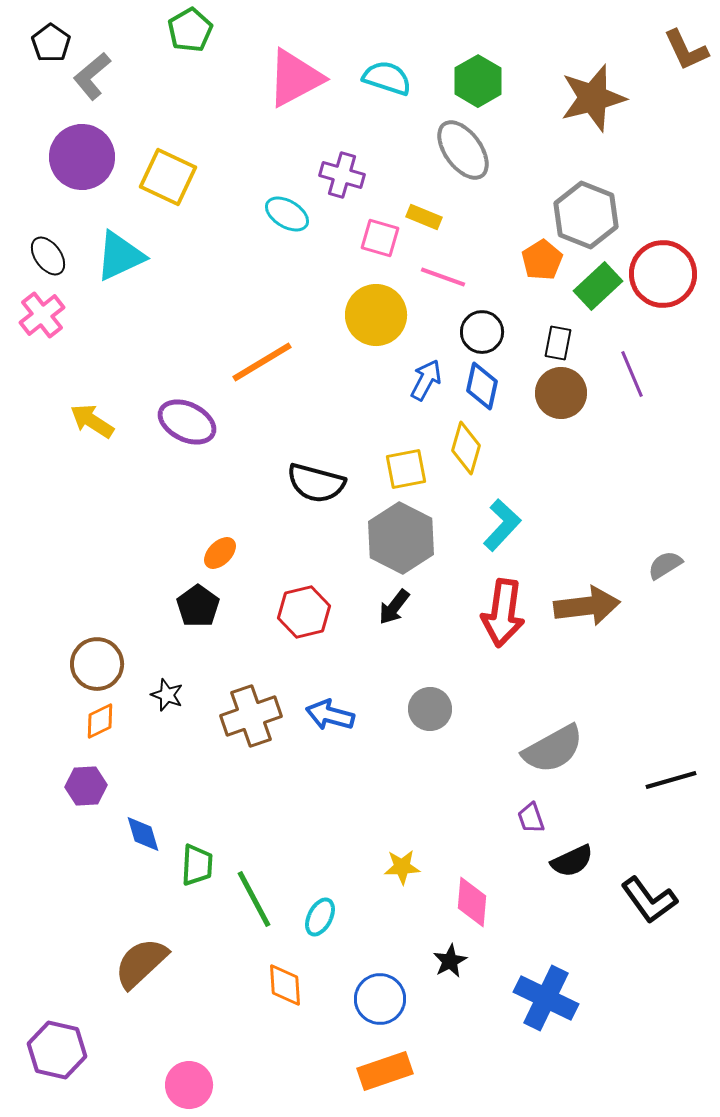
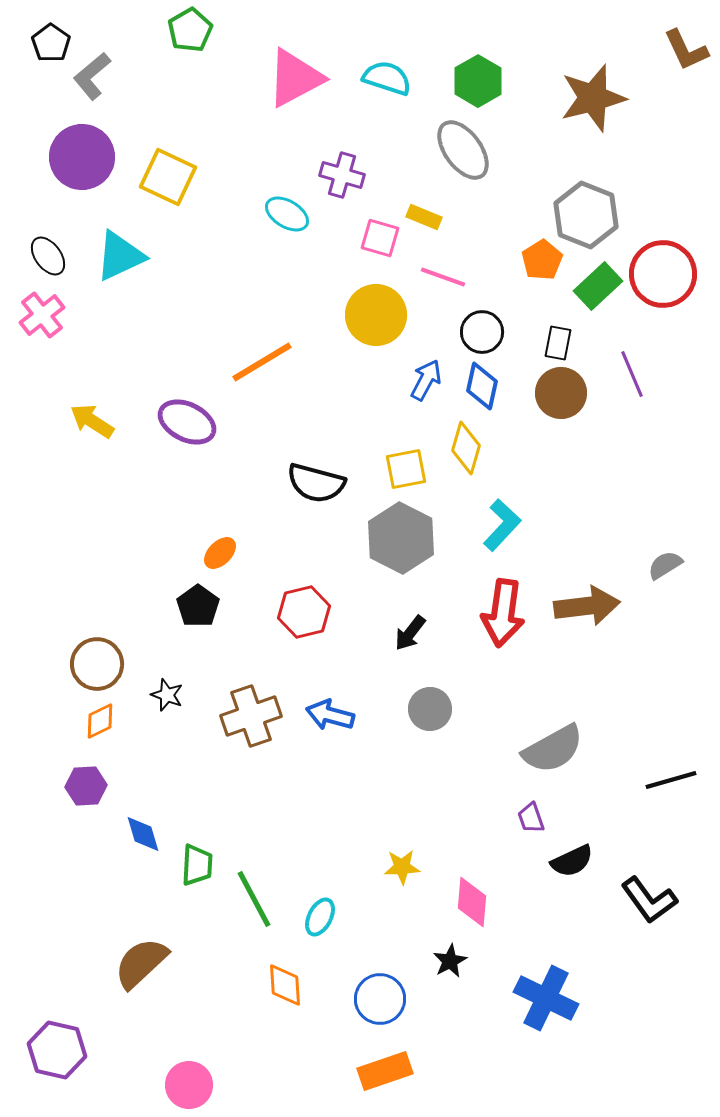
black arrow at (394, 607): moved 16 px right, 26 px down
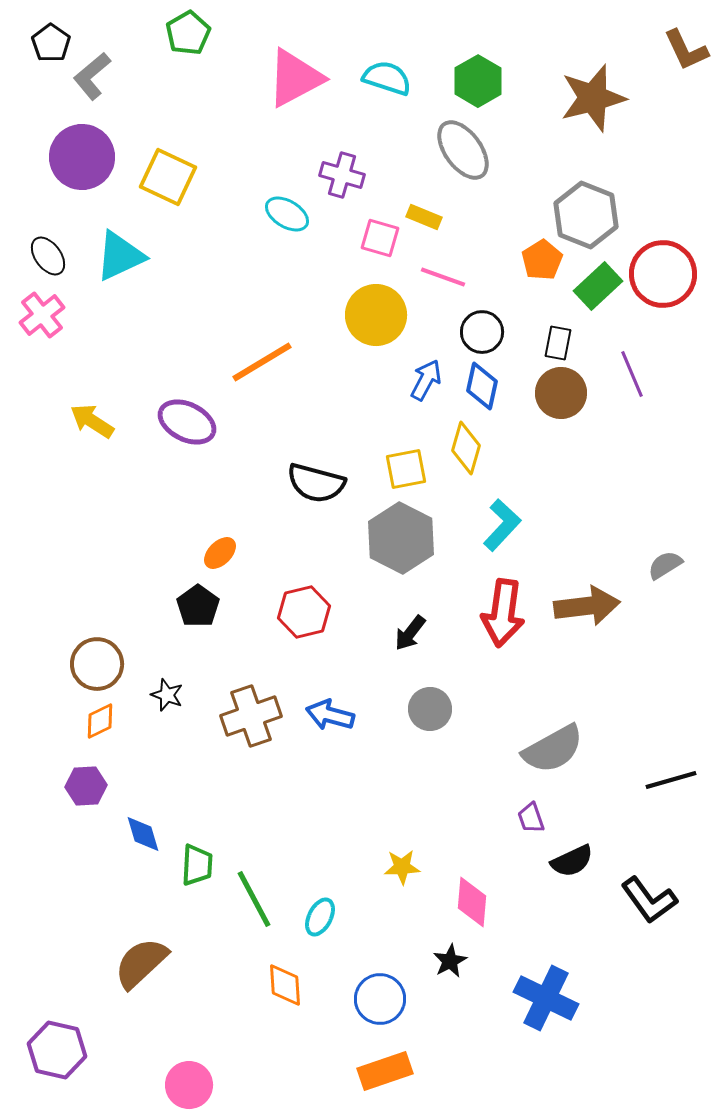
green pentagon at (190, 30): moved 2 px left, 3 px down
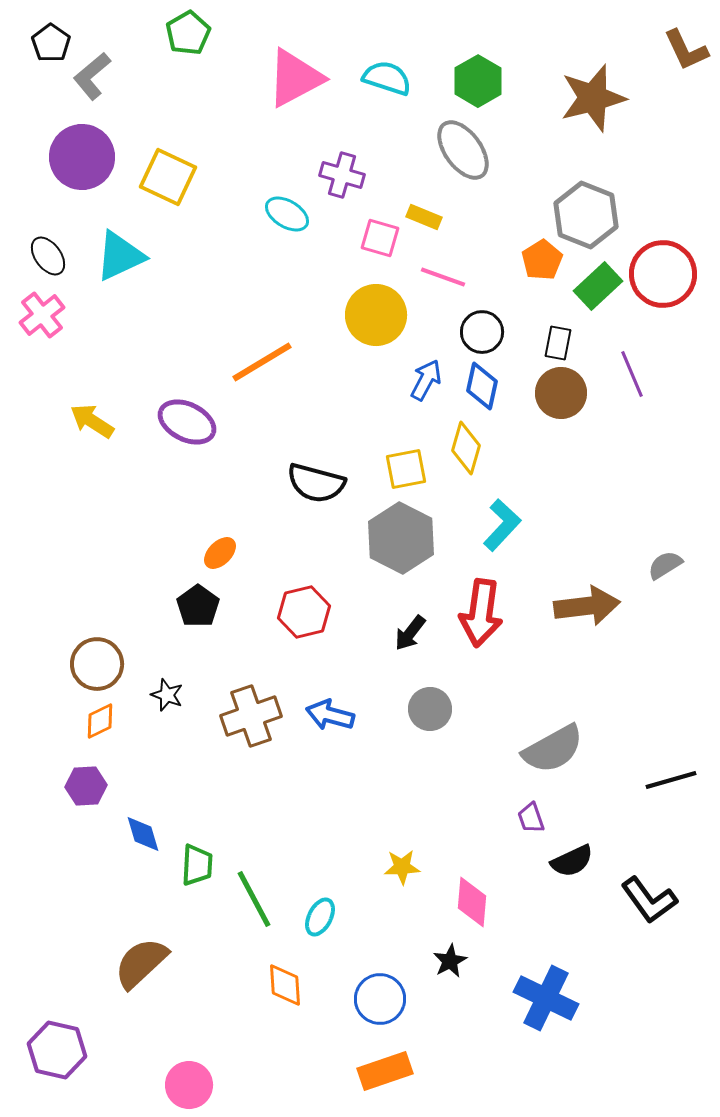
red arrow at (503, 613): moved 22 px left
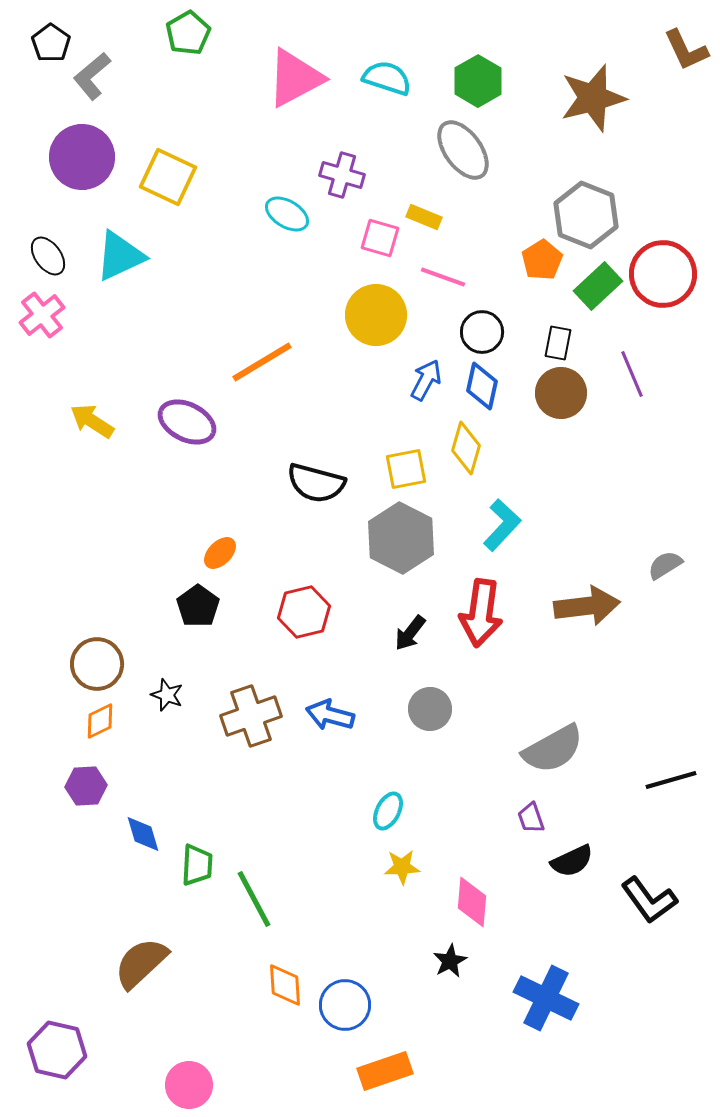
cyan ellipse at (320, 917): moved 68 px right, 106 px up
blue circle at (380, 999): moved 35 px left, 6 px down
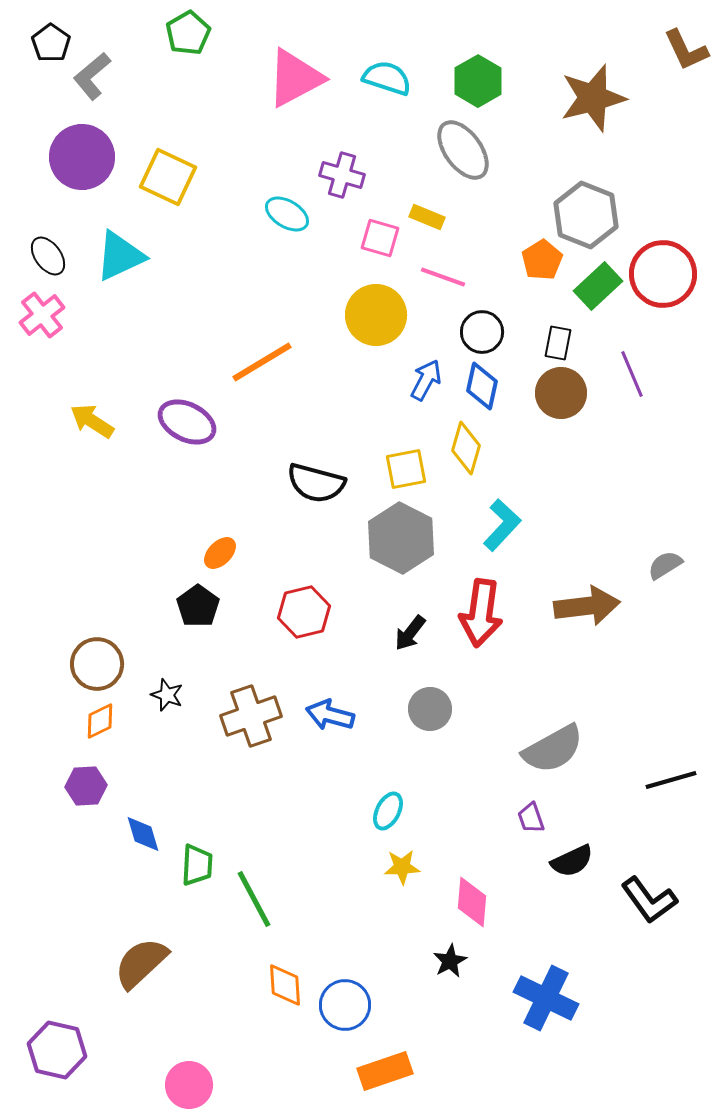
yellow rectangle at (424, 217): moved 3 px right
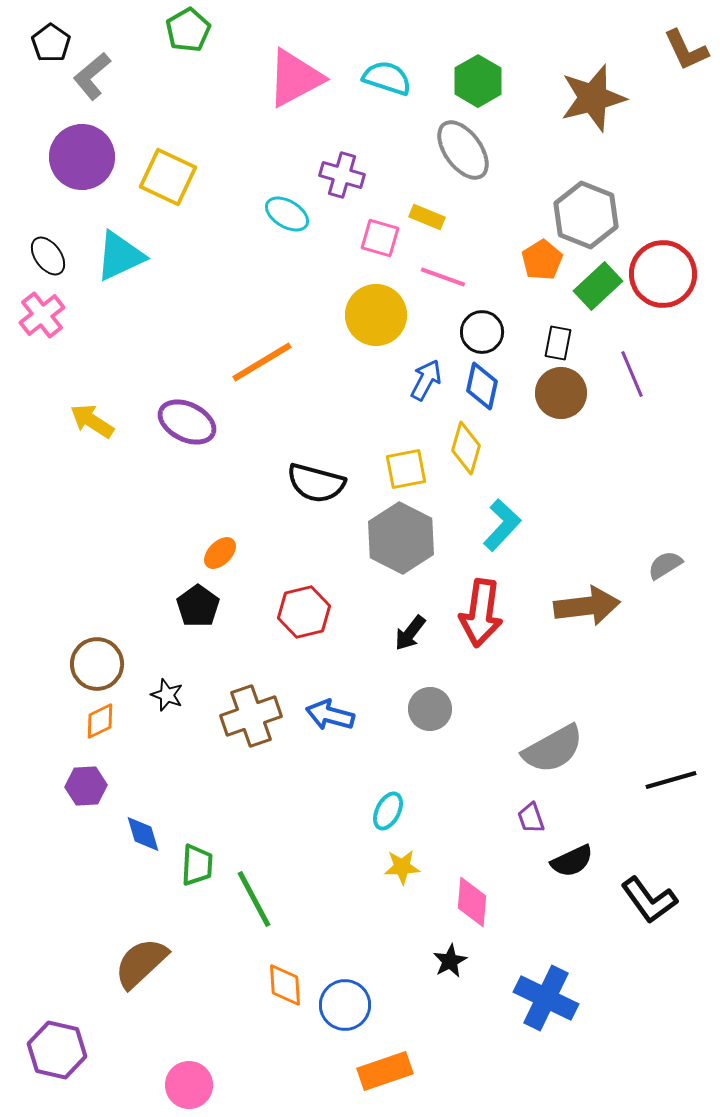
green pentagon at (188, 33): moved 3 px up
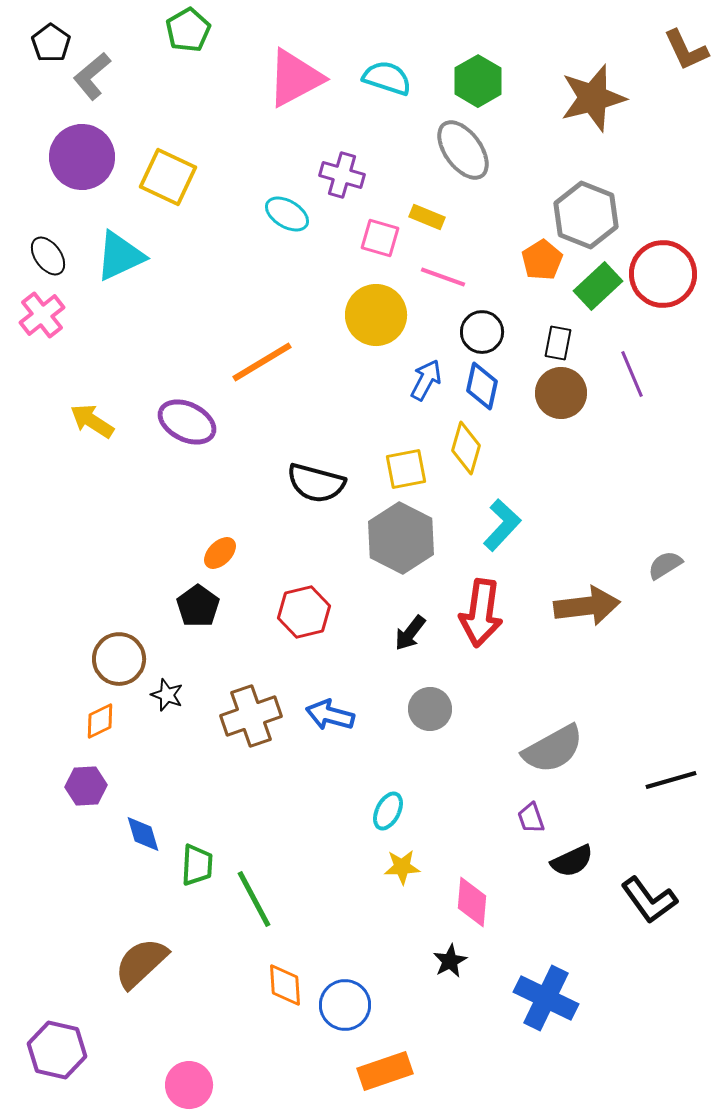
brown circle at (97, 664): moved 22 px right, 5 px up
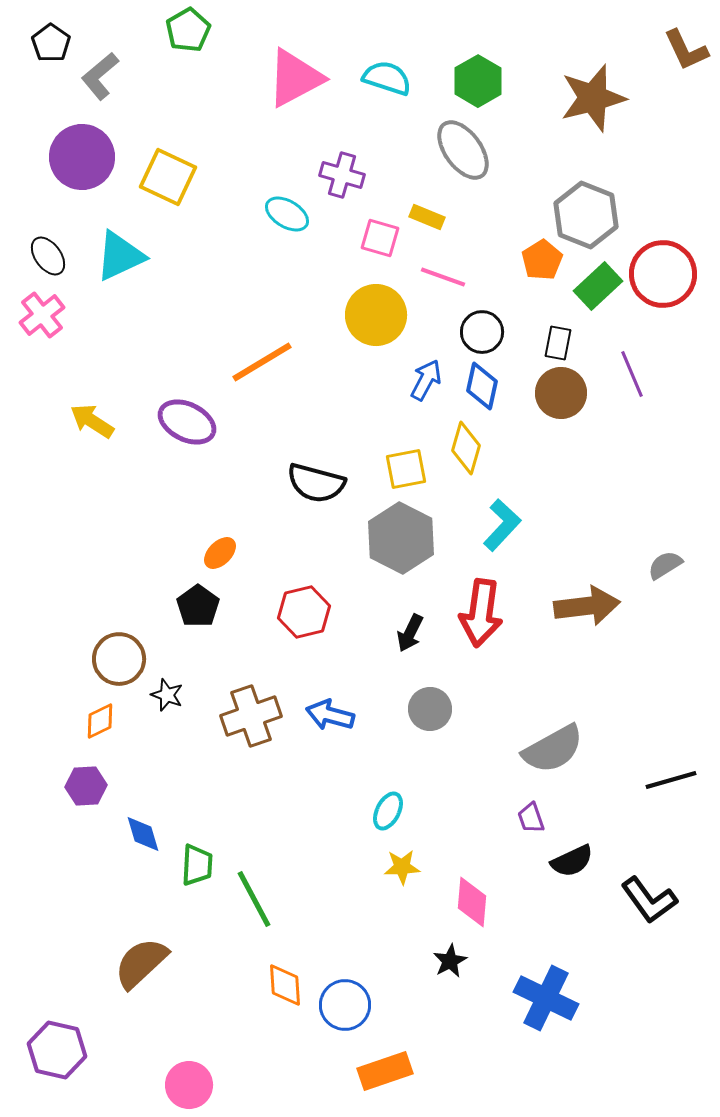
gray L-shape at (92, 76): moved 8 px right
black arrow at (410, 633): rotated 12 degrees counterclockwise
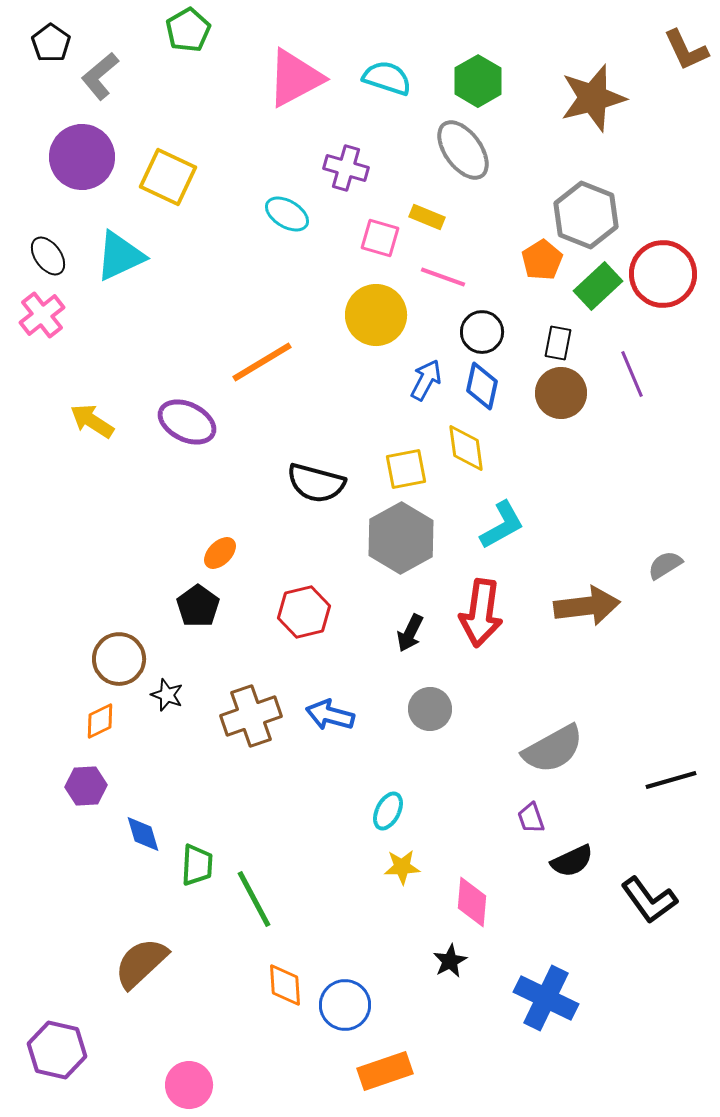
purple cross at (342, 175): moved 4 px right, 7 px up
yellow diamond at (466, 448): rotated 24 degrees counterclockwise
cyan L-shape at (502, 525): rotated 18 degrees clockwise
gray hexagon at (401, 538): rotated 4 degrees clockwise
